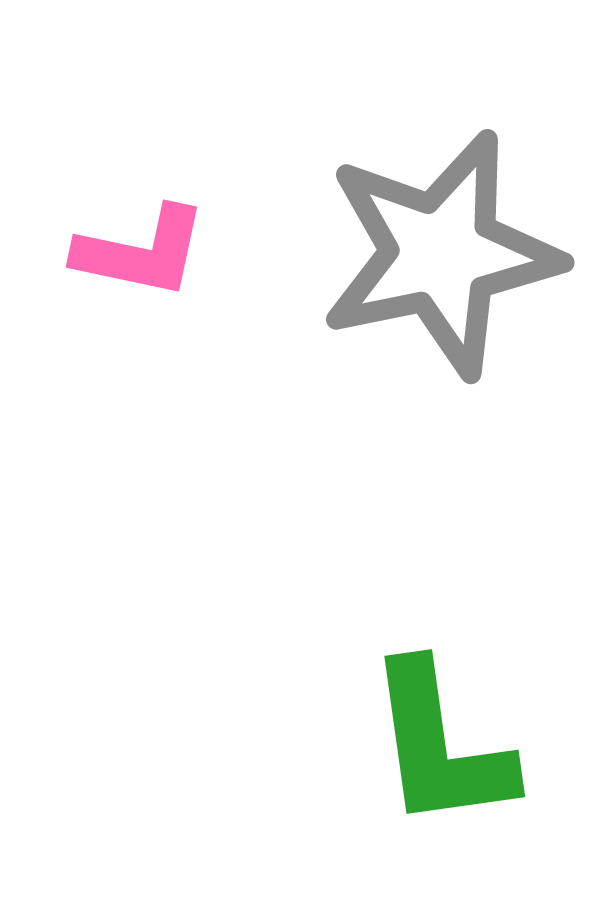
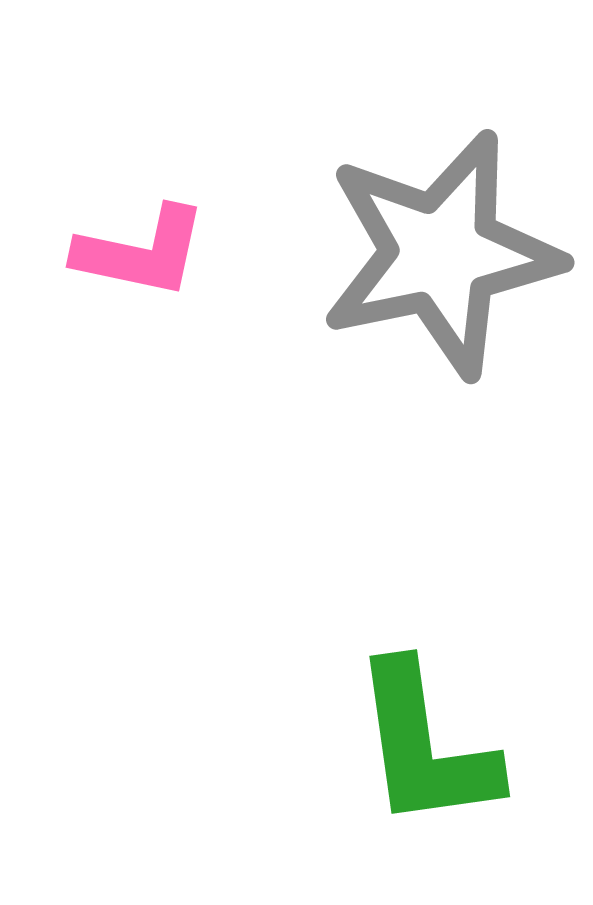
green L-shape: moved 15 px left
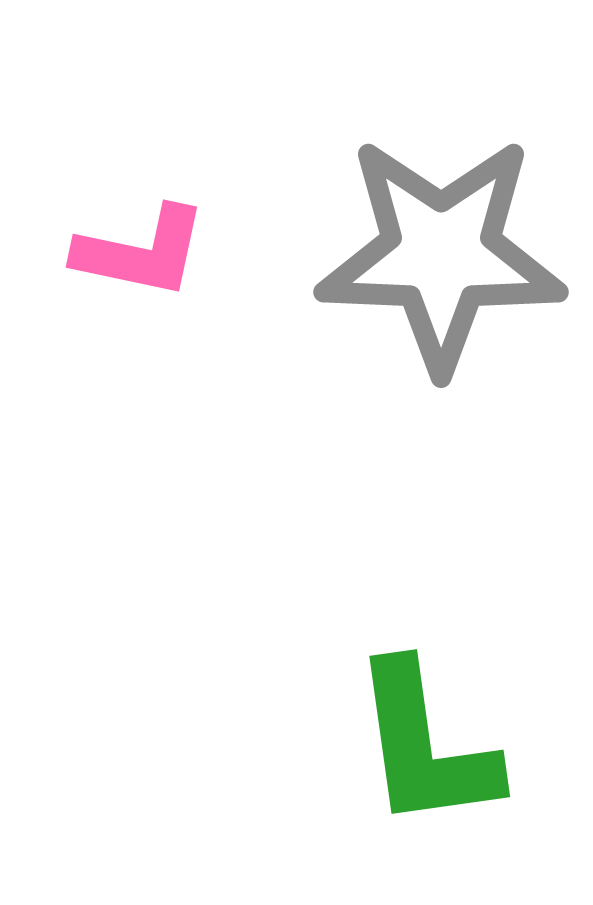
gray star: rotated 14 degrees clockwise
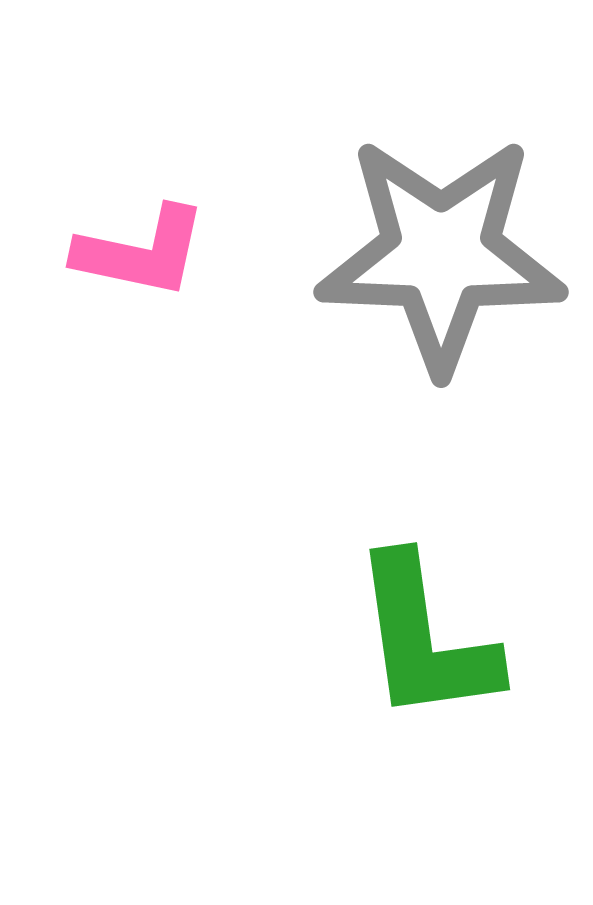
green L-shape: moved 107 px up
